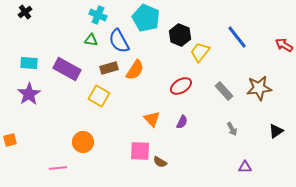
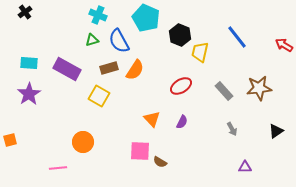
green triangle: moved 1 px right; rotated 24 degrees counterclockwise
yellow trapezoid: rotated 25 degrees counterclockwise
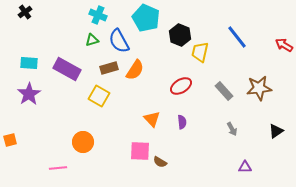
purple semicircle: rotated 32 degrees counterclockwise
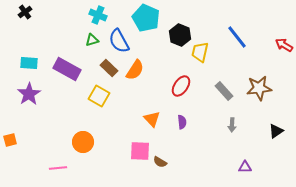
brown rectangle: rotated 60 degrees clockwise
red ellipse: rotated 25 degrees counterclockwise
gray arrow: moved 4 px up; rotated 32 degrees clockwise
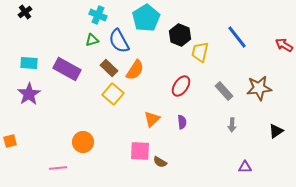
cyan pentagon: rotated 16 degrees clockwise
yellow square: moved 14 px right, 2 px up; rotated 10 degrees clockwise
orange triangle: rotated 30 degrees clockwise
orange square: moved 1 px down
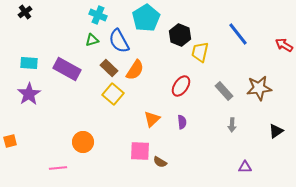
blue line: moved 1 px right, 3 px up
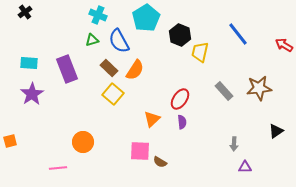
purple rectangle: rotated 40 degrees clockwise
red ellipse: moved 1 px left, 13 px down
purple star: moved 3 px right
gray arrow: moved 2 px right, 19 px down
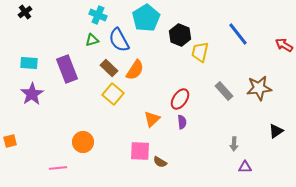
blue semicircle: moved 1 px up
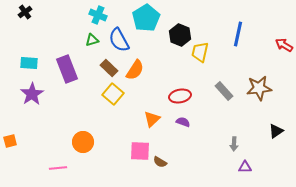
blue line: rotated 50 degrees clockwise
red ellipse: moved 3 px up; rotated 45 degrees clockwise
purple semicircle: moved 1 px right; rotated 64 degrees counterclockwise
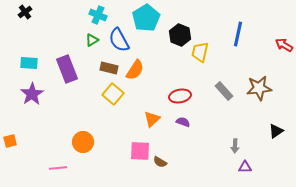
green triangle: rotated 16 degrees counterclockwise
brown rectangle: rotated 30 degrees counterclockwise
gray arrow: moved 1 px right, 2 px down
